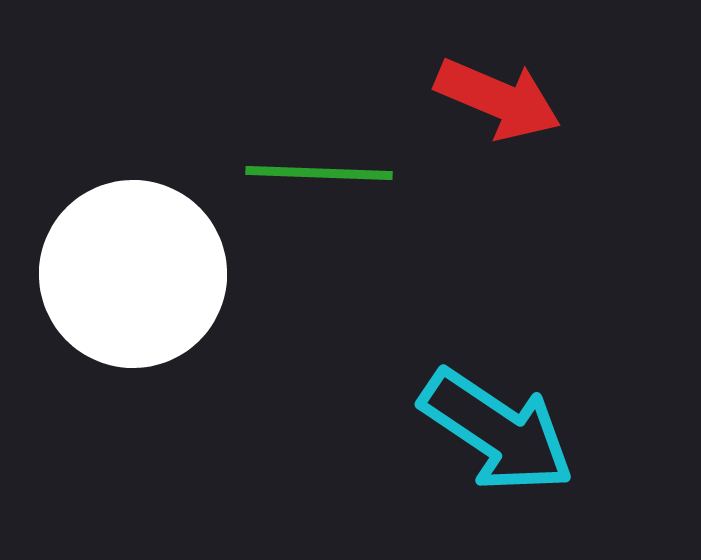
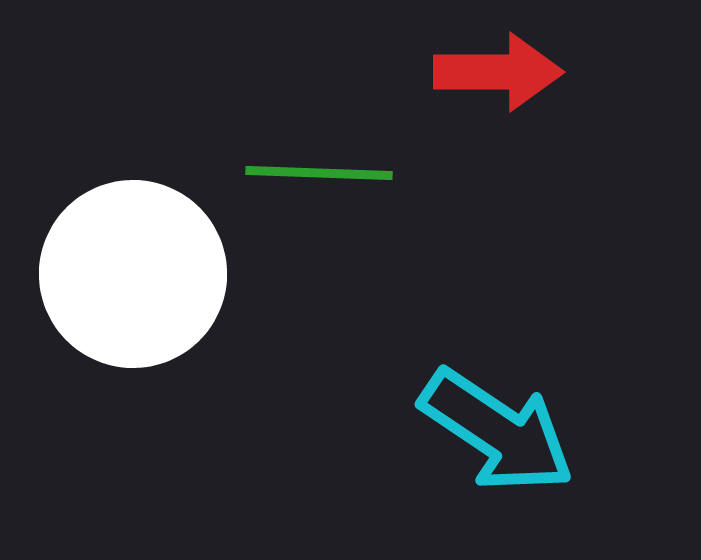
red arrow: moved 27 px up; rotated 23 degrees counterclockwise
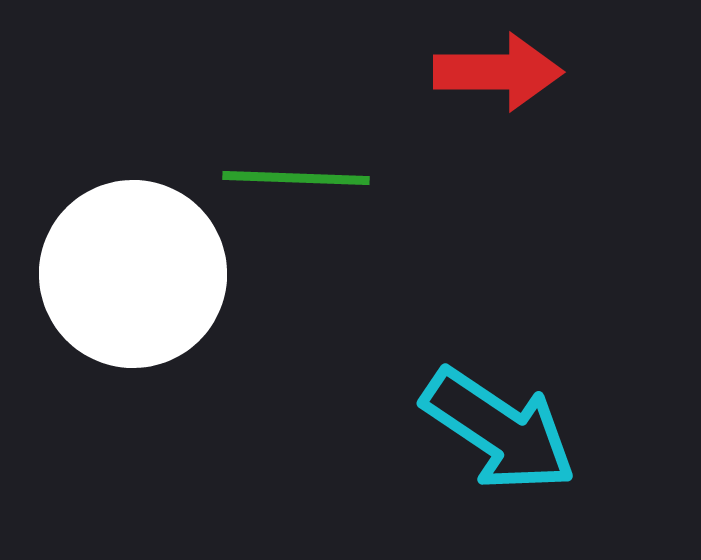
green line: moved 23 px left, 5 px down
cyan arrow: moved 2 px right, 1 px up
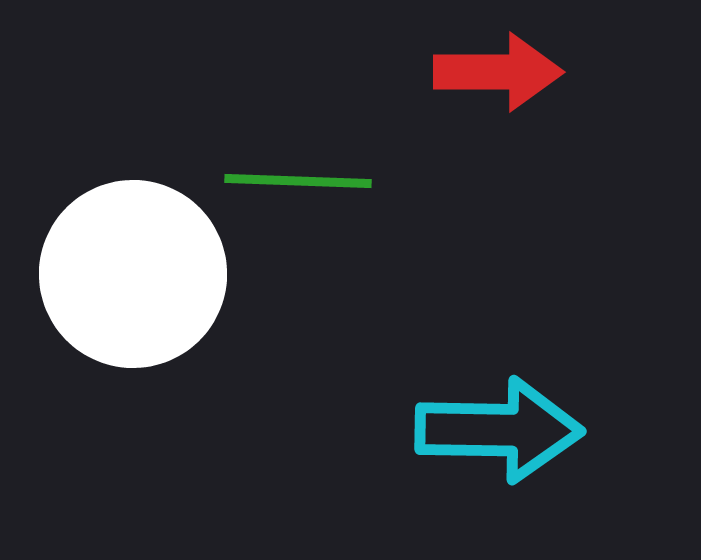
green line: moved 2 px right, 3 px down
cyan arrow: rotated 33 degrees counterclockwise
